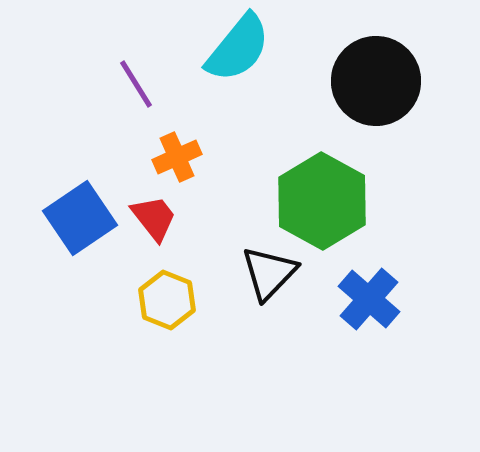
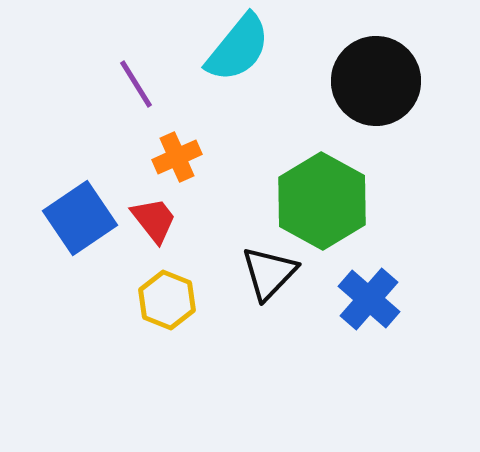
red trapezoid: moved 2 px down
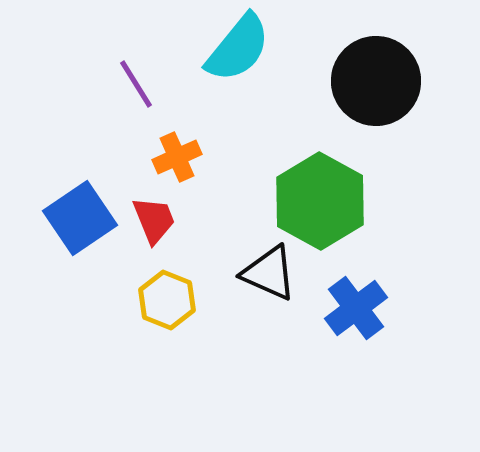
green hexagon: moved 2 px left
red trapezoid: rotated 16 degrees clockwise
black triangle: rotated 50 degrees counterclockwise
blue cross: moved 13 px left, 9 px down; rotated 12 degrees clockwise
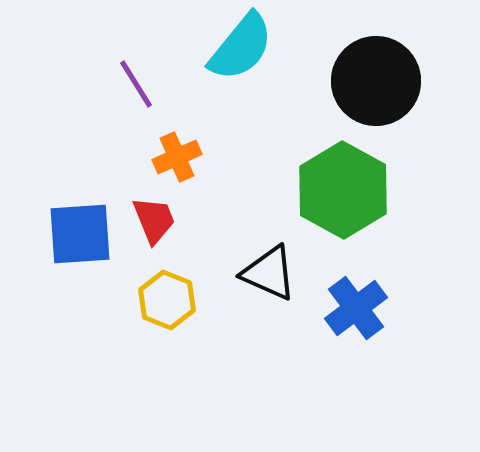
cyan semicircle: moved 3 px right, 1 px up
green hexagon: moved 23 px right, 11 px up
blue square: moved 16 px down; rotated 30 degrees clockwise
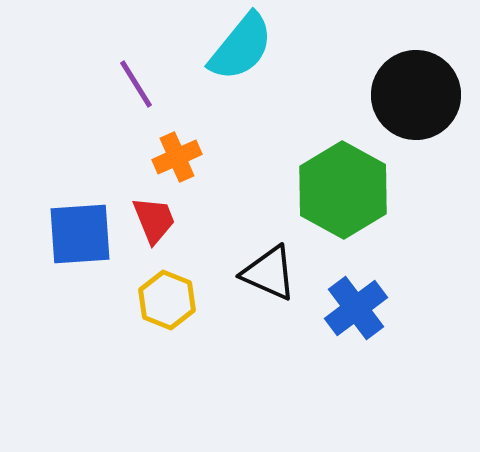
black circle: moved 40 px right, 14 px down
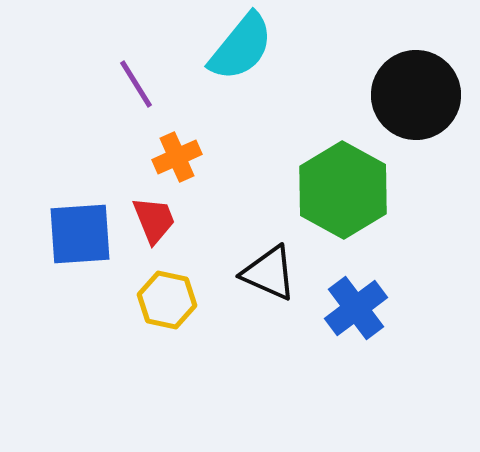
yellow hexagon: rotated 10 degrees counterclockwise
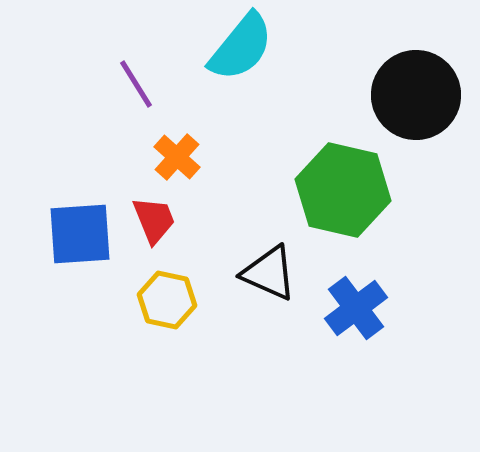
orange cross: rotated 24 degrees counterclockwise
green hexagon: rotated 16 degrees counterclockwise
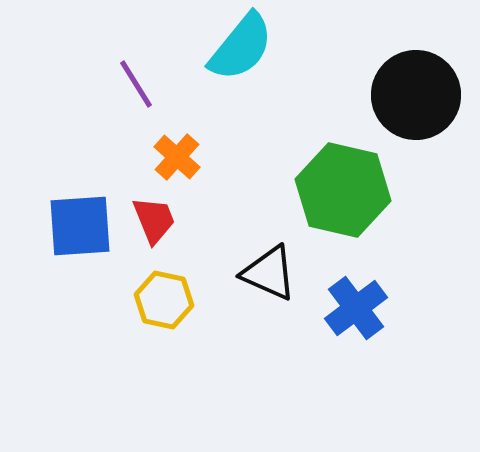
blue square: moved 8 px up
yellow hexagon: moved 3 px left
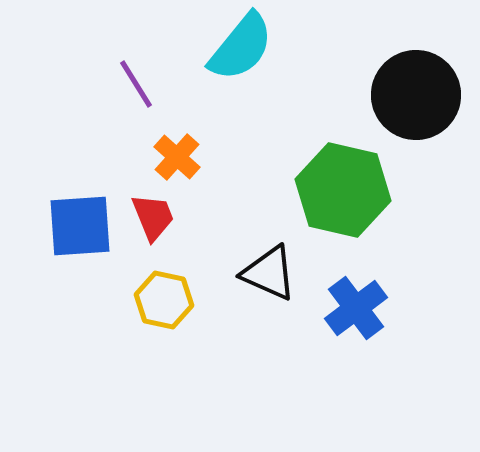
red trapezoid: moved 1 px left, 3 px up
